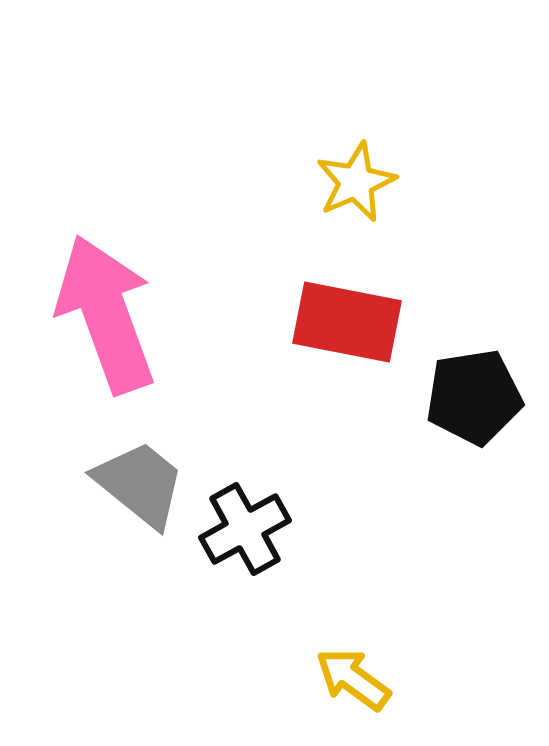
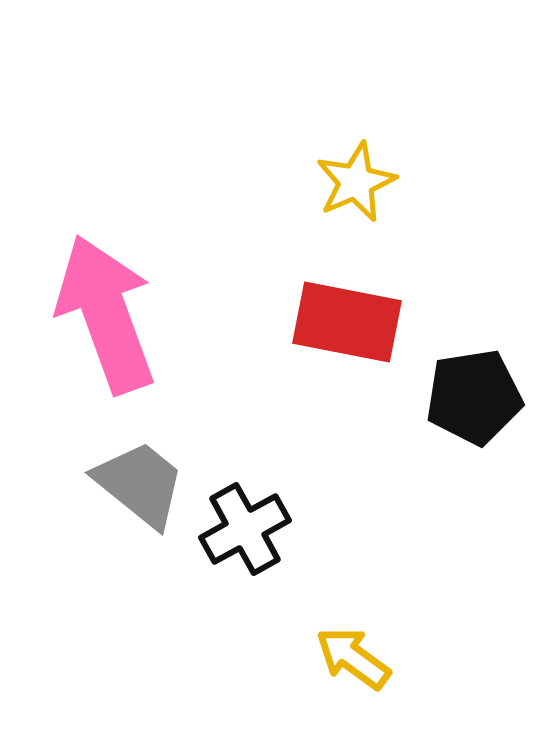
yellow arrow: moved 21 px up
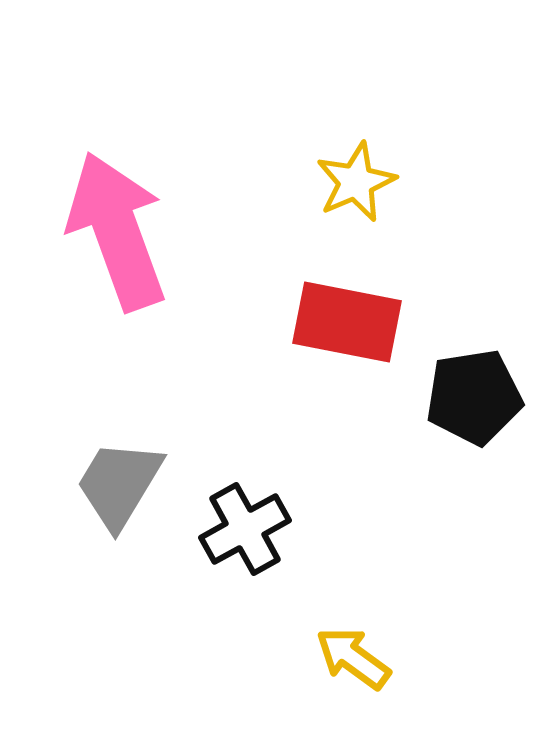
pink arrow: moved 11 px right, 83 px up
gray trapezoid: moved 21 px left; rotated 98 degrees counterclockwise
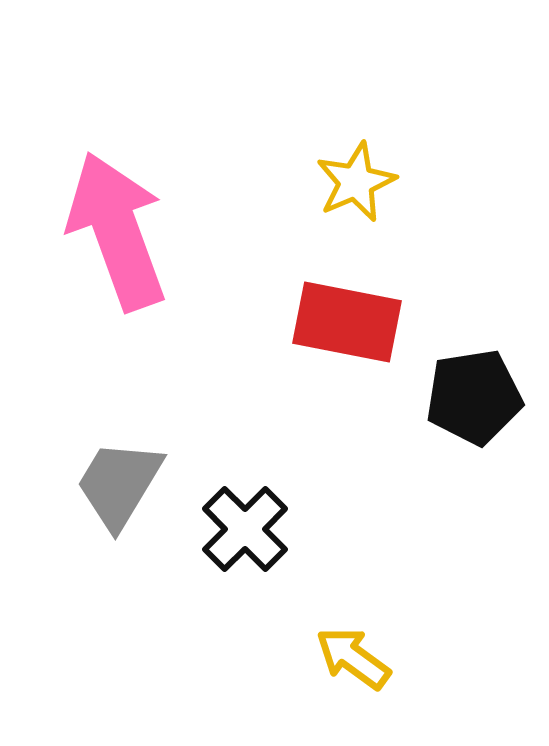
black cross: rotated 16 degrees counterclockwise
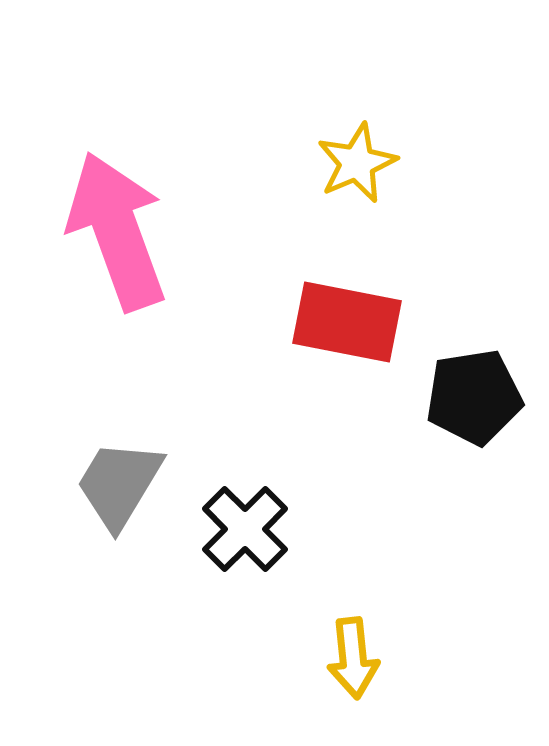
yellow star: moved 1 px right, 19 px up
yellow arrow: rotated 132 degrees counterclockwise
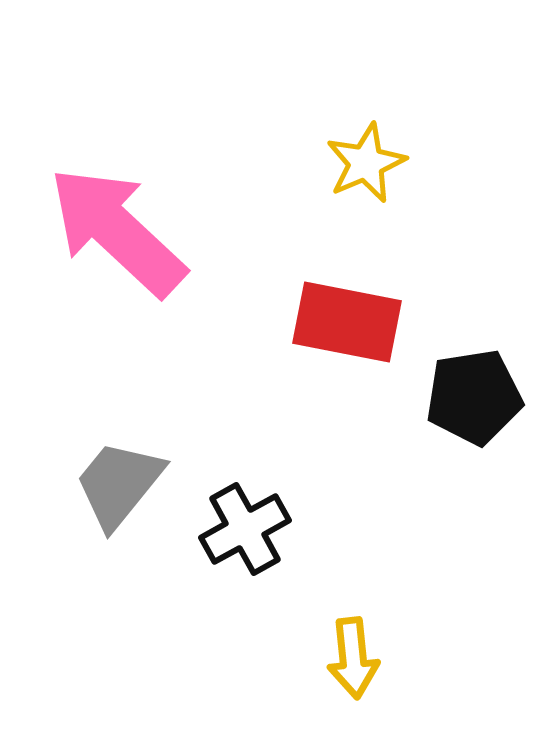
yellow star: moved 9 px right
pink arrow: rotated 27 degrees counterclockwise
gray trapezoid: rotated 8 degrees clockwise
black cross: rotated 16 degrees clockwise
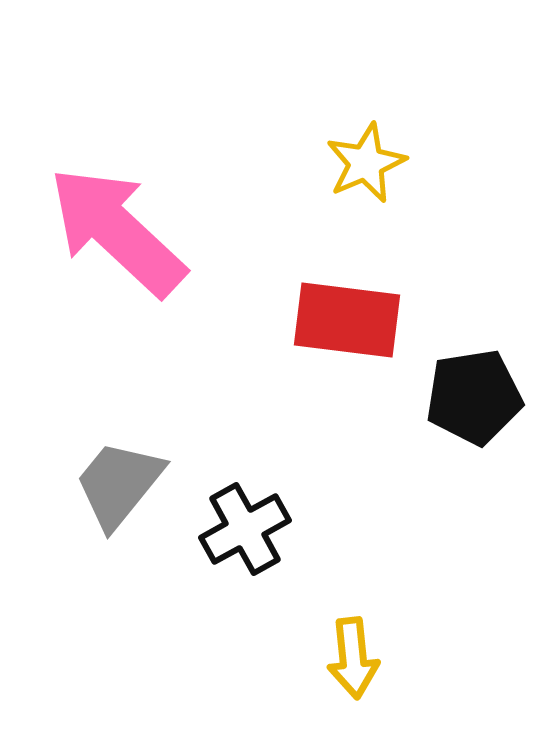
red rectangle: moved 2 px up; rotated 4 degrees counterclockwise
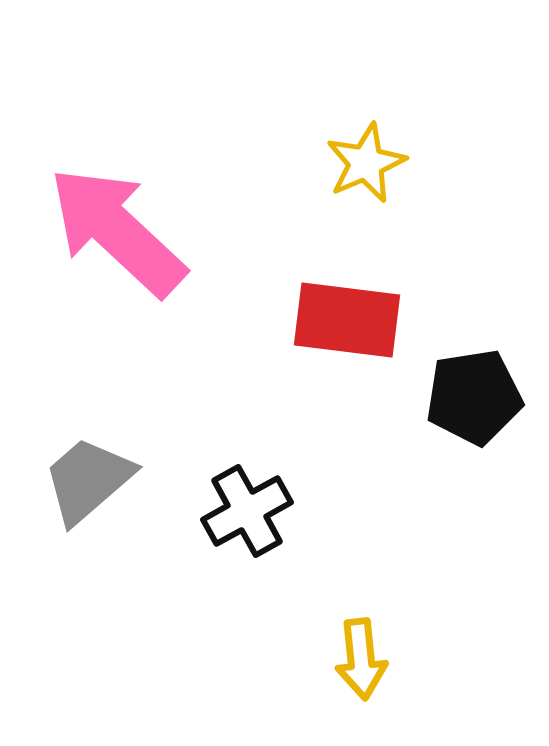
gray trapezoid: moved 31 px left, 4 px up; rotated 10 degrees clockwise
black cross: moved 2 px right, 18 px up
yellow arrow: moved 8 px right, 1 px down
